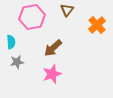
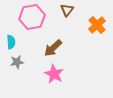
pink star: moved 2 px right; rotated 24 degrees counterclockwise
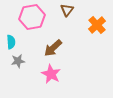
gray star: moved 1 px right, 1 px up
pink star: moved 3 px left
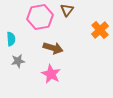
pink hexagon: moved 8 px right
orange cross: moved 3 px right, 5 px down
cyan semicircle: moved 3 px up
brown arrow: rotated 120 degrees counterclockwise
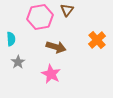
orange cross: moved 3 px left, 10 px down
brown arrow: moved 3 px right, 1 px up
gray star: moved 1 px down; rotated 24 degrees counterclockwise
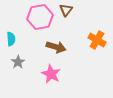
brown triangle: moved 1 px left
orange cross: rotated 18 degrees counterclockwise
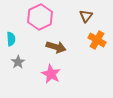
brown triangle: moved 20 px right, 6 px down
pink hexagon: rotated 15 degrees counterclockwise
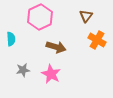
gray star: moved 5 px right, 8 px down; rotated 24 degrees clockwise
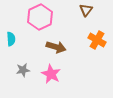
brown triangle: moved 6 px up
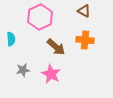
brown triangle: moved 2 px left, 1 px down; rotated 40 degrees counterclockwise
orange cross: moved 12 px left; rotated 24 degrees counterclockwise
brown arrow: rotated 24 degrees clockwise
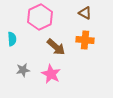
brown triangle: moved 1 px right, 2 px down
cyan semicircle: moved 1 px right
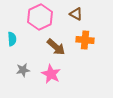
brown triangle: moved 9 px left, 1 px down
